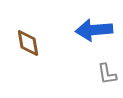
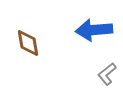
gray L-shape: rotated 60 degrees clockwise
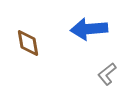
blue arrow: moved 5 px left, 1 px up
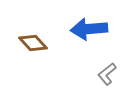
brown diamond: moved 5 px right; rotated 32 degrees counterclockwise
